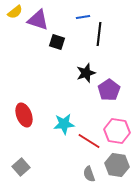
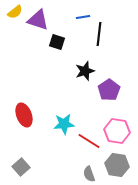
black star: moved 1 px left, 2 px up
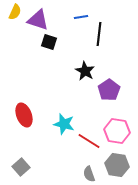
yellow semicircle: rotated 28 degrees counterclockwise
blue line: moved 2 px left
black square: moved 8 px left
black star: rotated 24 degrees counterclockwise
cyan star: rotated 20 degrees clockwise
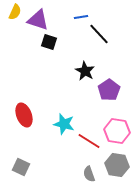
black line: rotated 50 degrees counterclockwise
gray square: rotated 24 degrees counterclockwise
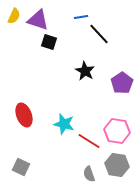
yellow semicircle: moved 1 px left, 4 px down
purple pentagon: moved 13 px right, 7 px up
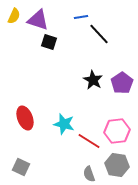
black star: moved 8 px right, 9 px down
red ellipse: moved 1 px right, 3 px down
pink hexagon: rotated 15 degrees counterclockwise
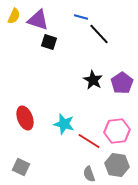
blue line: rotated 24 degrees clockwise
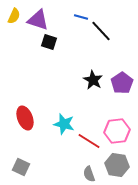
black line: moved 2 px right, 3 px up
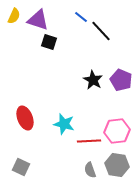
blue line: rotated 24 degrees clockwise
purple pentagon: moved 1 px left, 3 px up; rotated 15 degrees counterclockwise
red line: rotated 35 degrees counterclockwise
gray semicircle: moved 1 px right, 4 px up
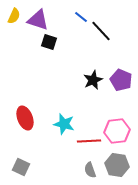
black star: rotated 18 degrees clockwise
